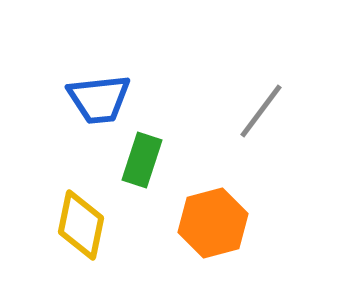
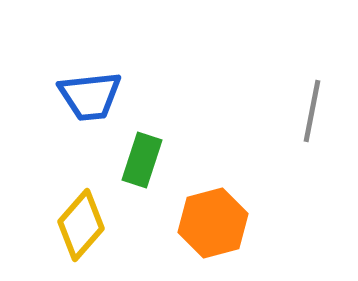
blue trapezoid: moved 9 px left, 3 px up
gray line: moved 51 px right; rotated 26 degrees counterclockwise
yellow diamond: rotated 30 degrees clockwise
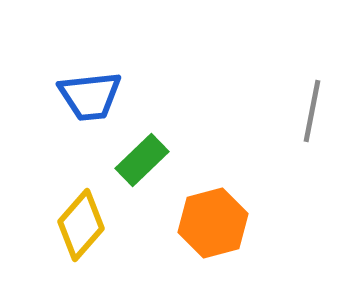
green rectangle: rotated 28 degrees clockwise
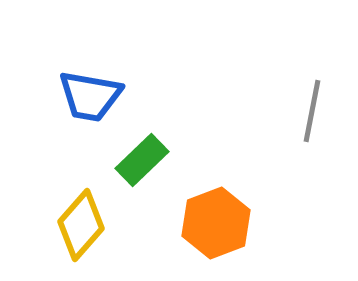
blue trapezoid: rotated 16 degrees clockwise
orange hexagon: moved 3 px right; rotated 6 degrees counterclockwise
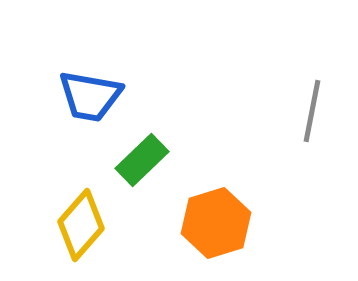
orange hexagon: rotated 4 degrees clockwise
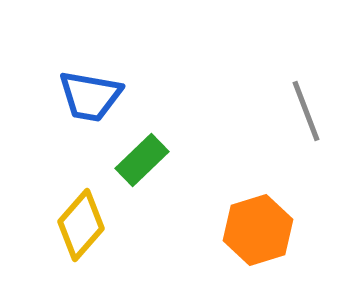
gray line: moved 6 px left; rotated 32 degrees counterclockwise
orange hexagon: moved 42 px right, 7 px down
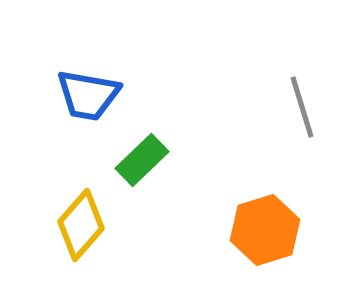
blue trapezoid: moved 2 px left, 1 px up
gray line: moved 4 px left, 4 px up; rotated 4 degrees clockwise
orange hexagon: moved 7 px right
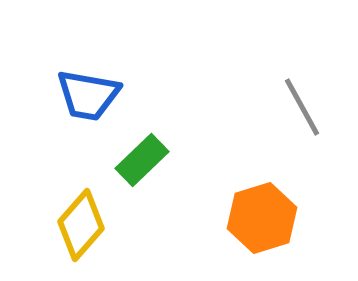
gray line: rotated 12 degrees counterclockwise
orange hexagon: moved 3 px left, 12 px up
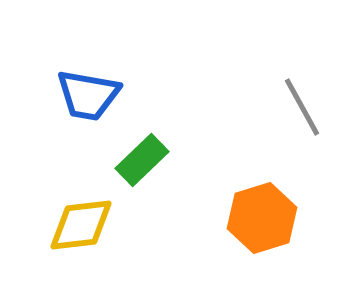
yellow diamond: rotated 42 degrees clockwise
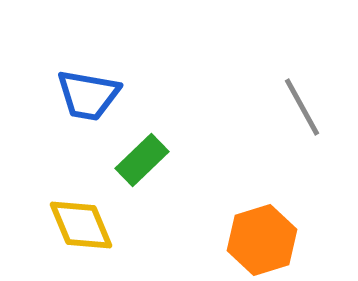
orange hexagon: moved 22 px down
yellow diamond: rotated 74 degrees clockwise
